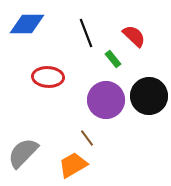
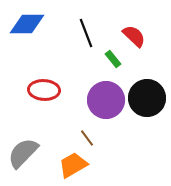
red ellipse: moved 4 px left, 13 px down
black circle: moved 2 px left, 2 px down
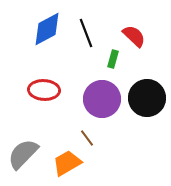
blue diamond: moved 20 px right, 5 px down; rotated 27 degrees counterclockwise
green rectangle: rotated 54 degrees clockwise
purple circle: moved 4 px left, 1 px up
gray semicircle: moved 1 px down
orange trapezoid: moved 6 px left, 2 px up
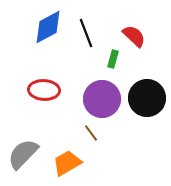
blue diamond: moved 1 px right, 2 px up
brown line: moved 4 px right, 5 px up
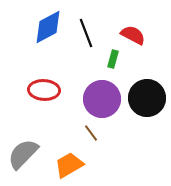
red semicircle: moved 1 px left, 1 px up; rotated 15 degrees counterclockwise
orange trapezoid: moved 2 px right, 2 px down
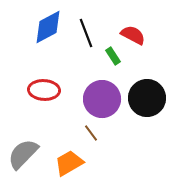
green rectangle: moved 3 px up; rotated 48 degrees counterclockwise
orange trapezoid: moved 2 px up
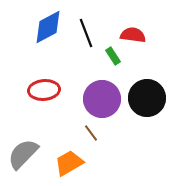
red semicircle: rotated 20 degrees counterclockwise
red ellipse: rotated 8 degrees counterclockwise
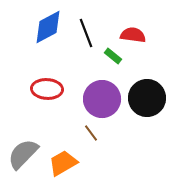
green rectangle: rotated 18 degrees counterclockwise
red ellipse: moved 3 px right, 1 px up; rotated 8 degrees clockwise
orange trapezoid: moved 6 px left
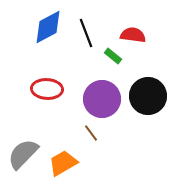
black circle: moved 1 px right, 2 px up
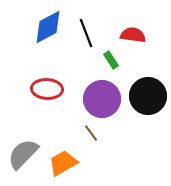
green rectangle: moved 2 px left, 4 px down; rotated 18 degrees clockwise
